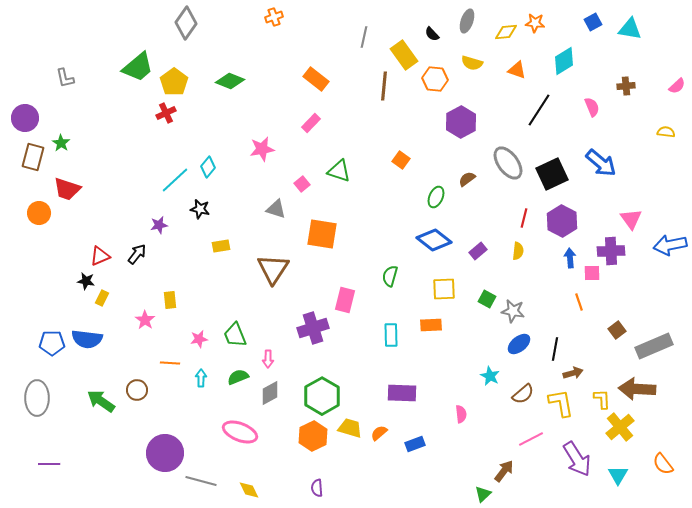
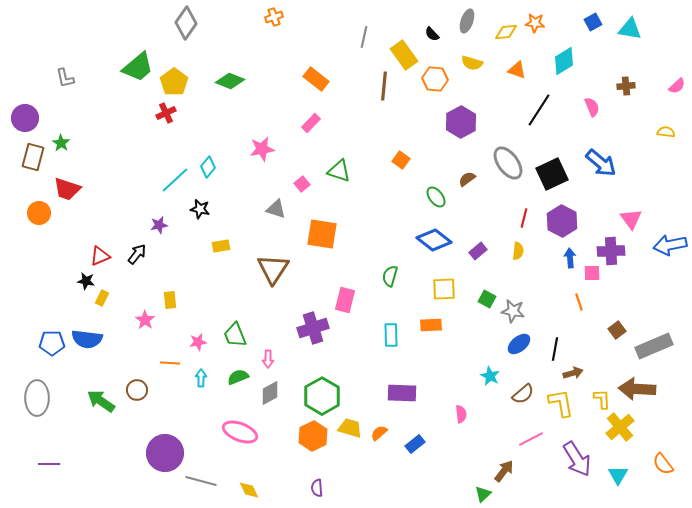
green ellipse at (436, 197): rotated 60 degrees counterclockwise
pink star at (199, 339): moved 1 px left, 3 px down
blue rectangle at (415, 444): rotated 18 degrees counterclockwise
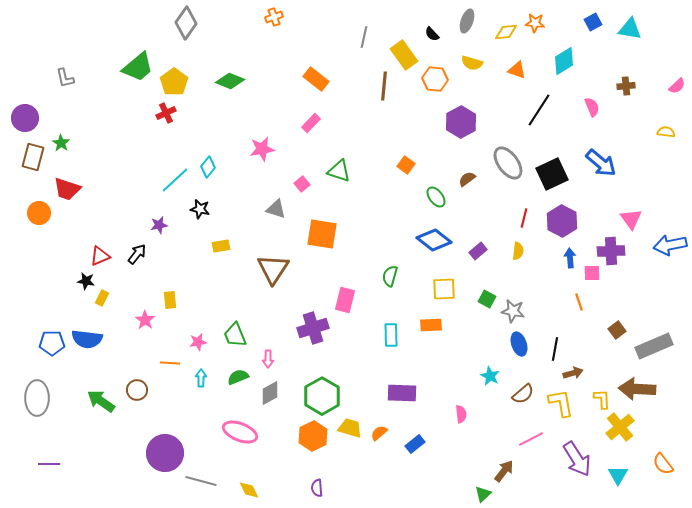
orange square at (401, 160): moved 5 px right, 5 px down
blue ellipse at (519, 344): rotated 70 degrees counterclockwise
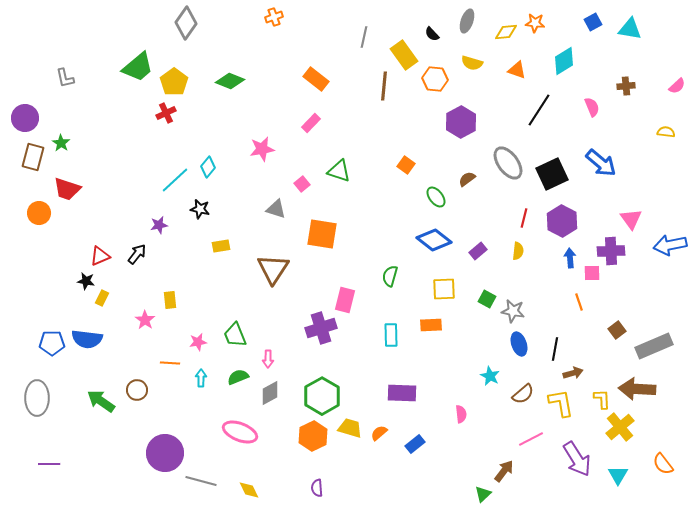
purple cross at (313, 328): moved 8 px right
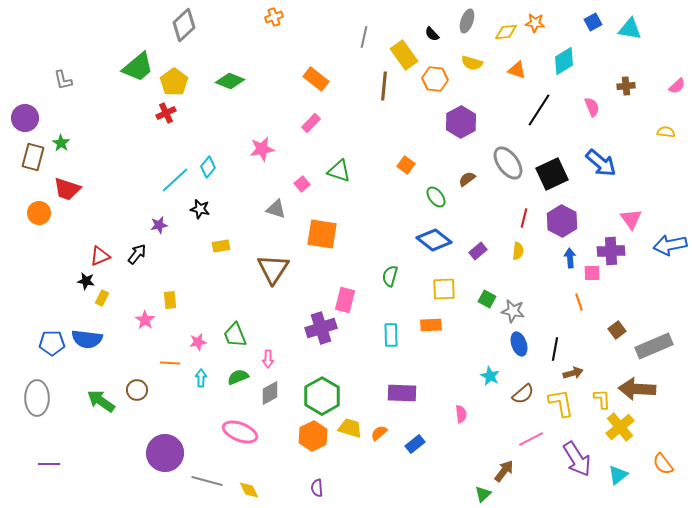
gray diamond at (186, 23): moved 2 px left, 2 px down; rotated 12 degrees clockwise
gray L-shape at (65, 78): moved 2 px left, 2 px down
cyan triangle at (618, 475): rotated 20 degrees clockwise
gray line at (201, 481): moved 6 px right
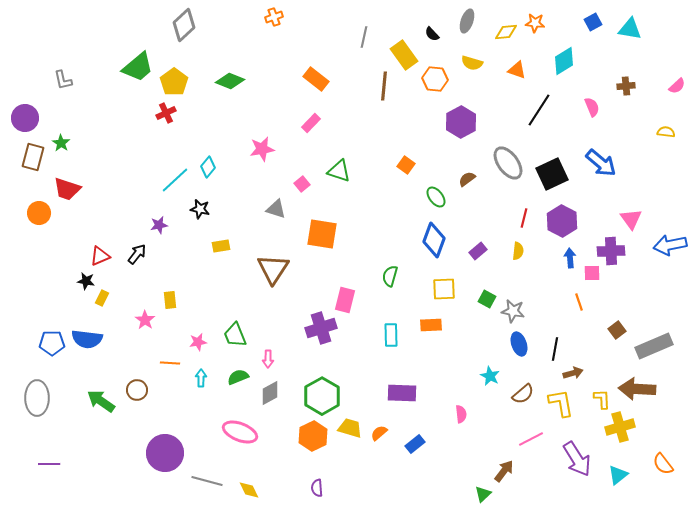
blue diamond at (434, 240): rotated 72 degrees clockwise
yellow cross at (620, 427): rotated 24 degrees clockwise
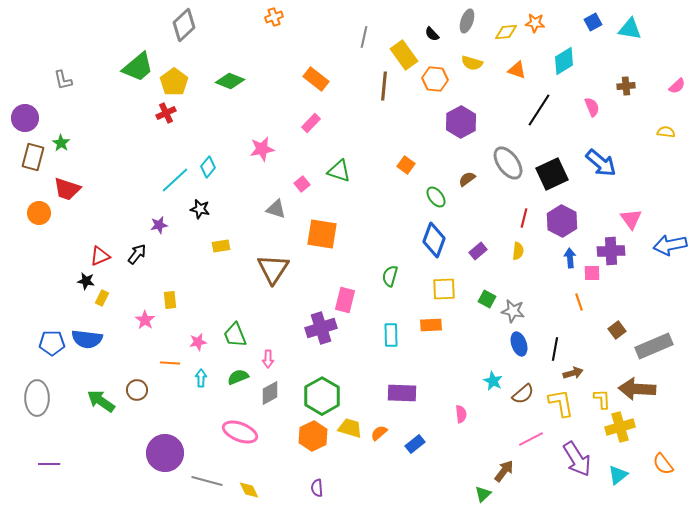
cyan star at (490, 376): moved 3 px right, 5 px down
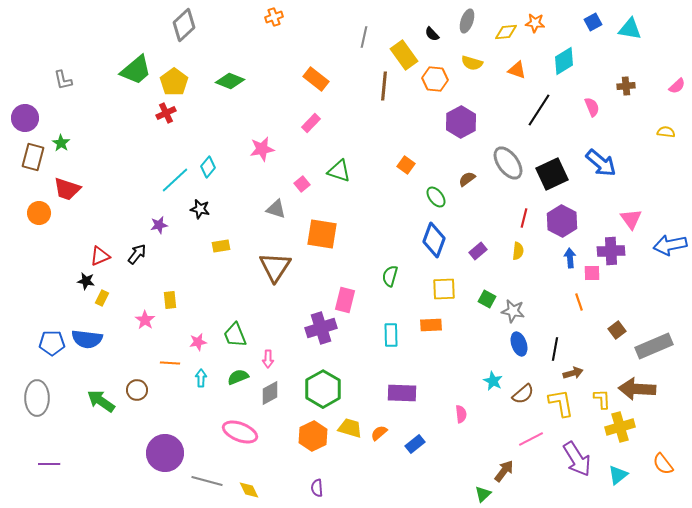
green trapezoid at (138, 67): moved 2 px left, 3 px down
brown triangle at (273, 269): moved 2 px right, 2 px up
green hexagon at (322, 396): moved 1 px right, 7 px up
